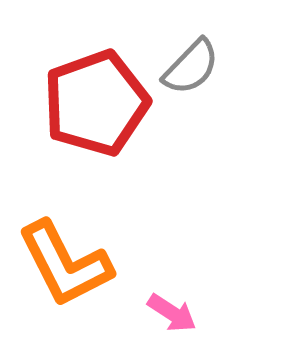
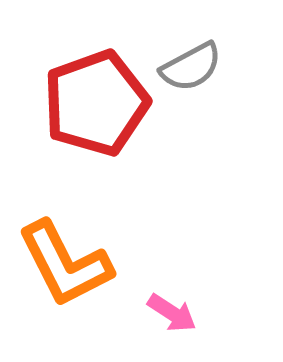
gray semicircle: rotated 18 degrees clockwise
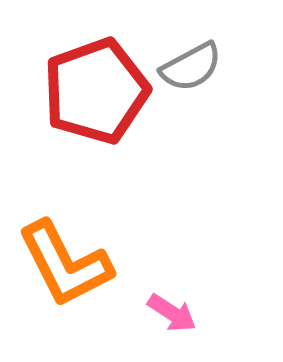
red pentagon: moved 12 px up
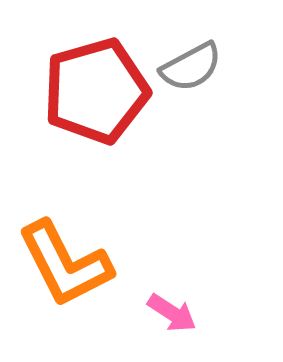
red pentagon: rotated 4 degrees clockwise
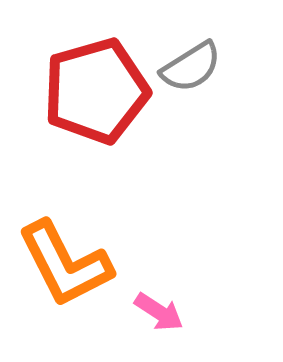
gray semicircle: rotated 4 degrees counterclockwise
pink arrow: moved 13 px left, 1 px up
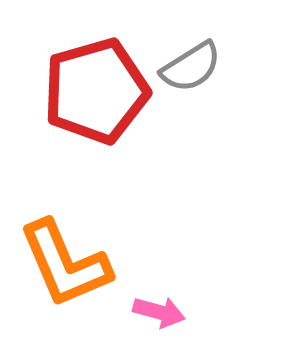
orange L-shape: rotated 4 degrees clockwise
pink arrow: rotated 18 degrees counterclockwise
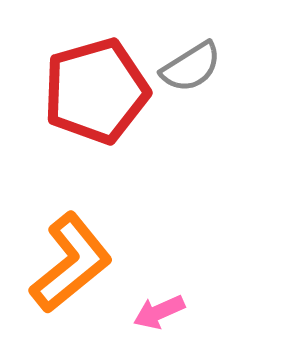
orange L-shape: moved 6 px right, 1 px up; rotated 106 degrees counterclockwise
pink arrow: rotated 141 degrees clockwise
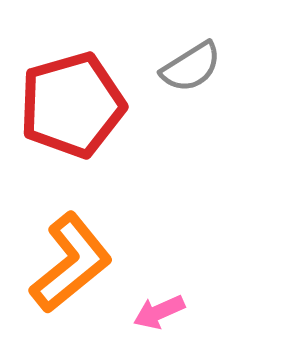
red pentagon: moved 24 px left, 14 px down
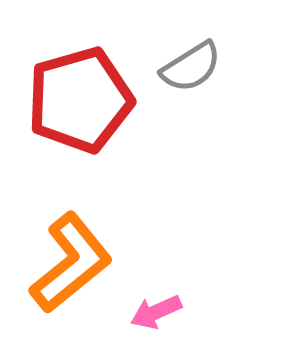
red pentagon: moved 8 px right, 5 px up
pink arrow: moved 3 px left
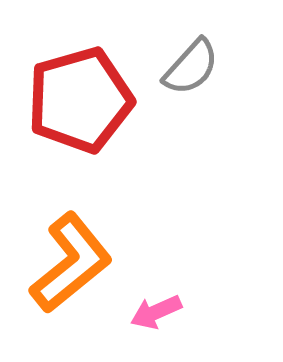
gray semicircle: rotated 16 degrees counterclockwise
